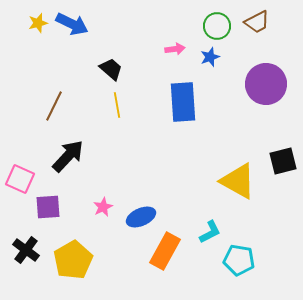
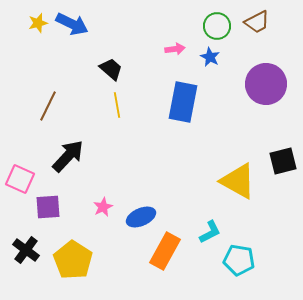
blue star: rotated 24 degrees counterclockwise
blue rectangle: rotated 15 degrees clockwise
brown line: moved 6 px left
yellow pentagon: rotated 9 degrees counterclockwise
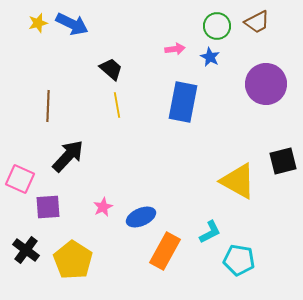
brown line: rotated 24 degrees counterclockwise
